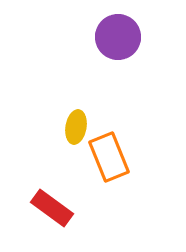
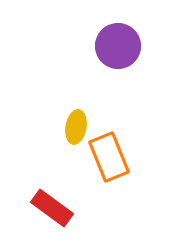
purple circle: moved 9 px down
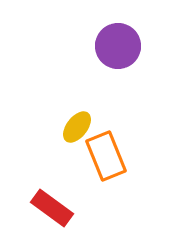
yellow ellipse: moved 1 px right; rotated 28 degrees clockwise
orange rectangle: moved 3 px left, 1 px up
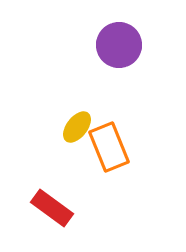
purple circle: moved 1 px right, 1 px up
orange rectangle: moved 3 px right, 9 px up
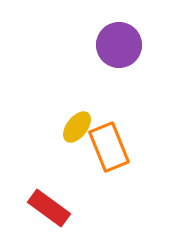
red rectangle: moved 3 px left
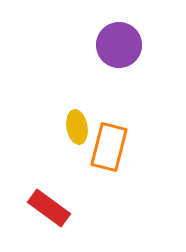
yellow ellipse: rotated 48 degrees counterclockwise
orange rectangle: rotated 36 degrees clockwise
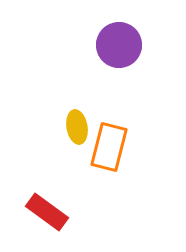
red rectangle: moved 2 px left, 4 px down
